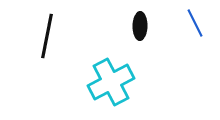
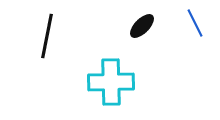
black ellipse: moved 2 px right; rotated 44 degrees clockwise
cyan cross: rotated 27 degrees clockwise
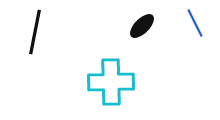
black line: moved 12 px left, 4 px up
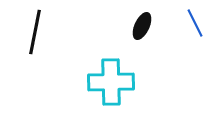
black ellipse: rotated 20 degrees counterclockwise
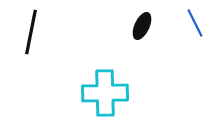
black line: moved 4 px left
cyan cross: moved 6 px left, 11 px down
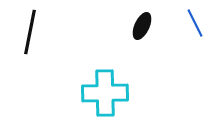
black line: moved 1 px left
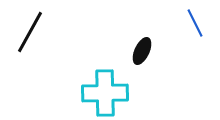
black ellipse: moved 25 px down
black line: rotated 18 degrees clockwise
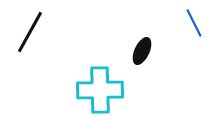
blue line: moved 1 px left
cyan cross: moved 5 px left, 3 px up
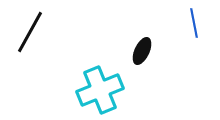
blue line: rotated 16 degrees clockwise
cyan cross: rotated 21 degrees counterclockwise
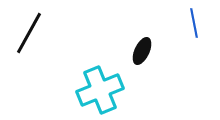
black line: moved 1 px left, 1 px down
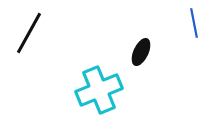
black ellipse: moved 1 px left, 1 px down
cyan cross: moved 1 px left
